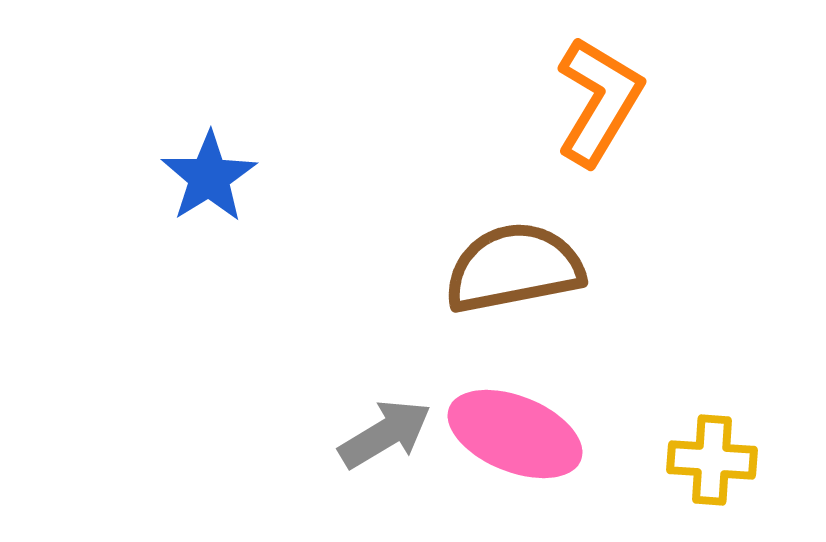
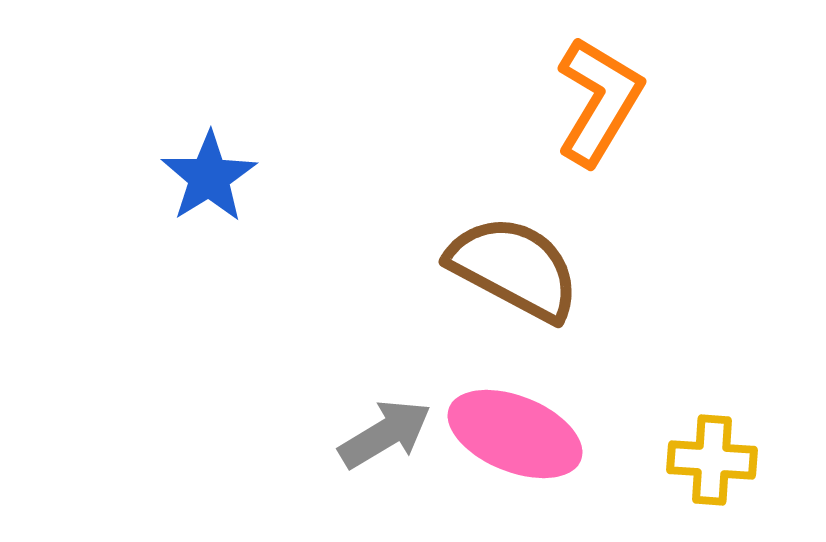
brown semicircle: rotated 39 degrees clockwise
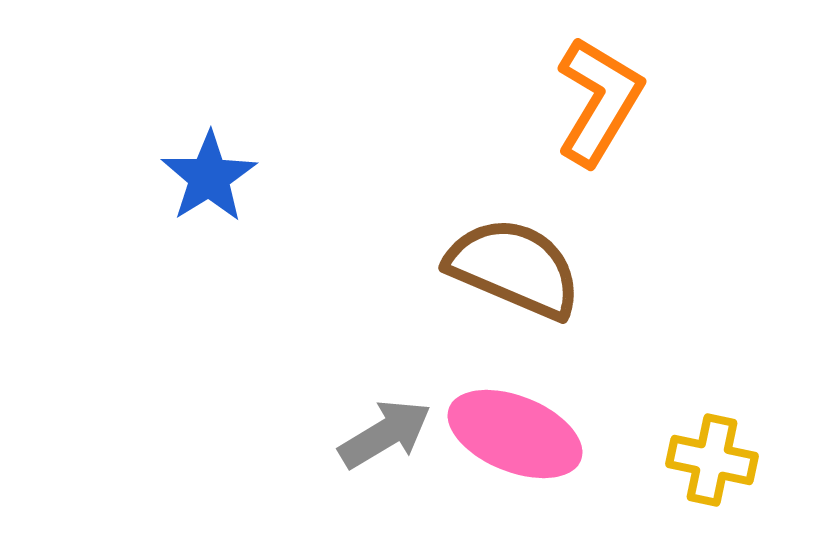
brown semicircle: rotated 5 degrees counterclockwise
yellow cross: rotated 8 degrees clockwise
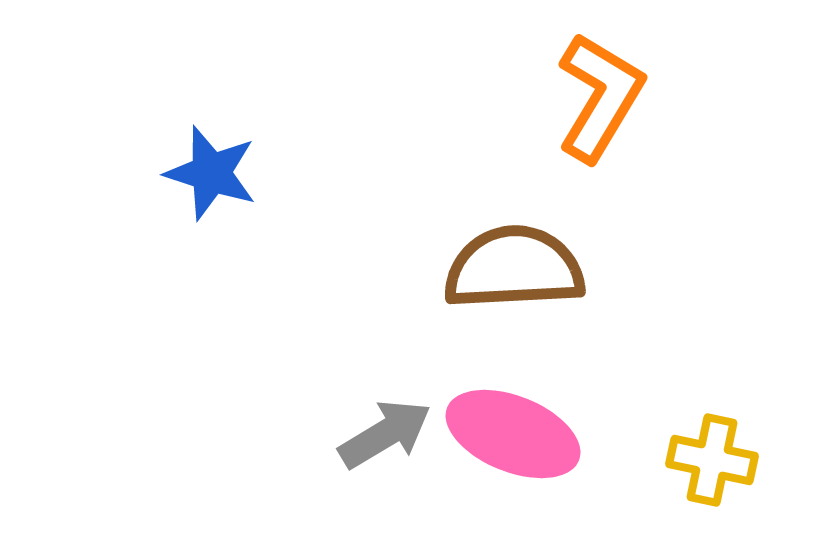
orange L-shape: moved 1 px right, 4 px up
blue star: moved 2 px right, 4 px up; rotated 22 degrees counterclockwise
brown semicircle: rotated 26 degrees counterclockwise
pink ellipse: moved 2 px left
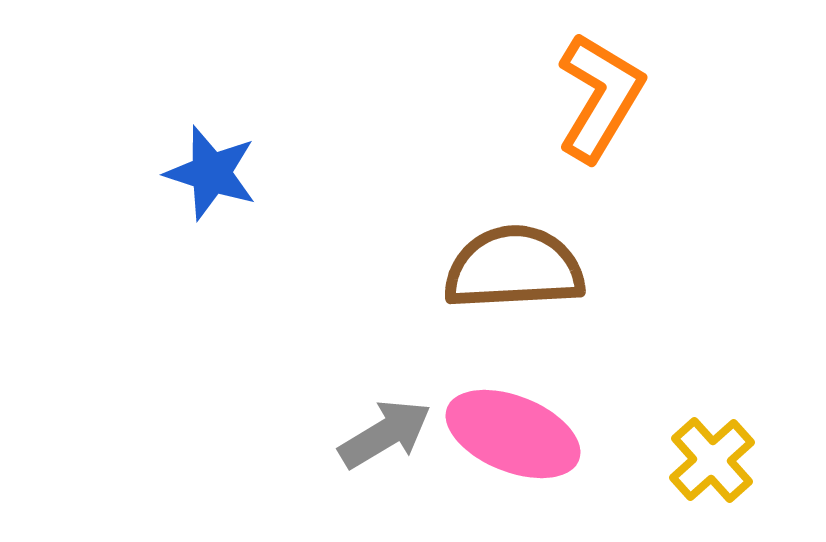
yellow cross: rotated 36 degrees clockwise
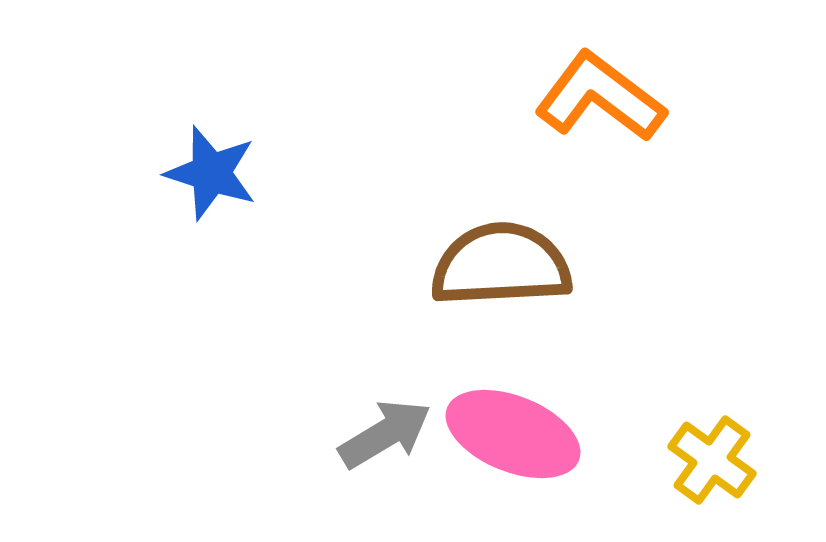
orange L-shape: rotated 84 degrees counterclockwise
brown semicircle: moved 13 px left, 3 px up
yellow cross: rotated 12 degrees counterclockwise
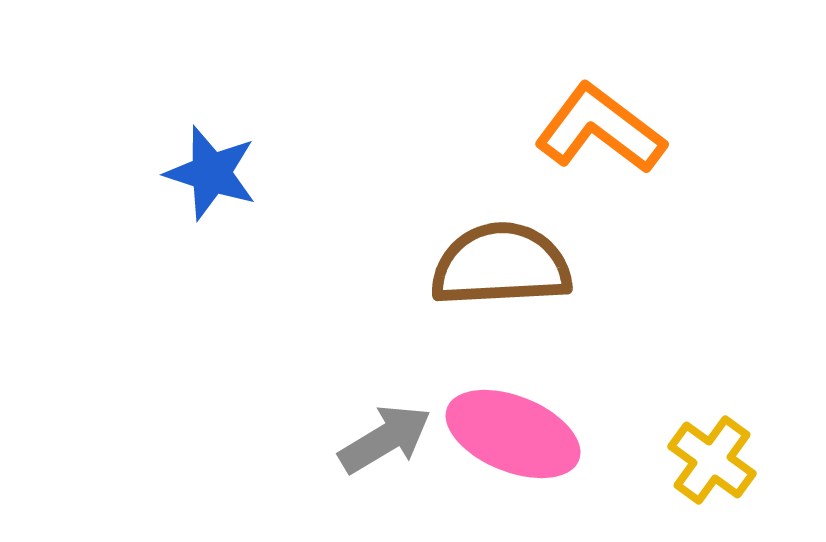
orange L-shape: moved 32 px down
gray arrow: moved 5 px down
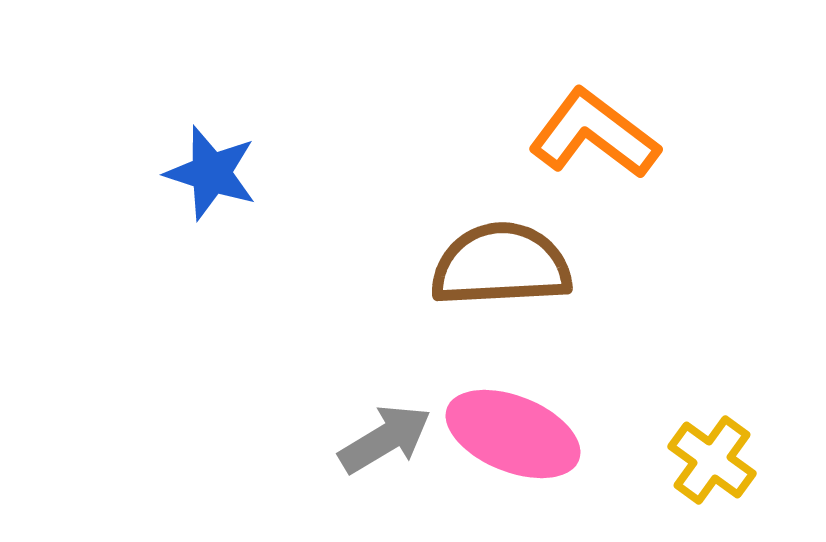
orange L-shape: moved 6 px left, 5 px down
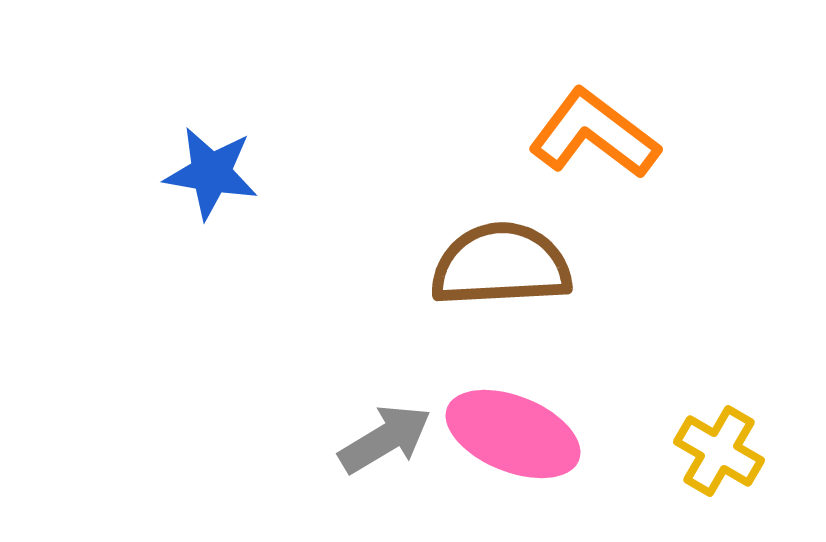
blue star: rotated 8 degrees counterclockwise
yellow cross: moved 7 px right, 9 px up; rotated 6 degrees counterclockwise
